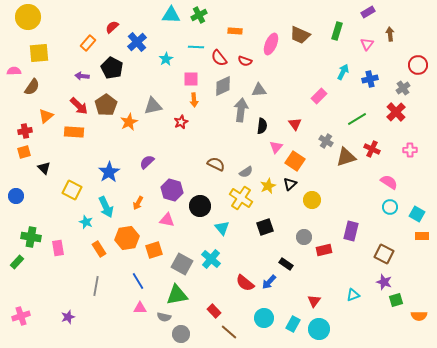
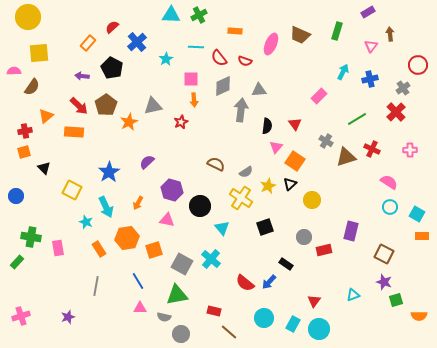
pink triangle at (367, 44): moved 4 px right, 2 px down
black semicircle at (262, 126): moved 5 px right
red rectangle at (214, 311): rotated 32 degrees counterclockwise
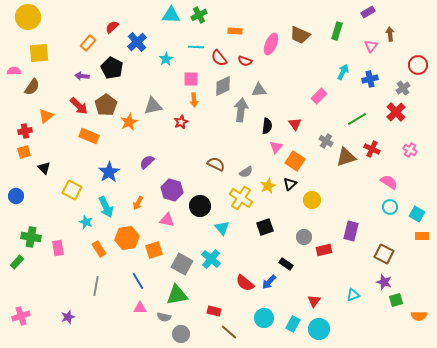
orange rectangle at (74, 132): moved 15 px right, 4 px down; rotated 18 degrees clockwise
pink cross at (410, 150): rotated 32 degrees clockwise
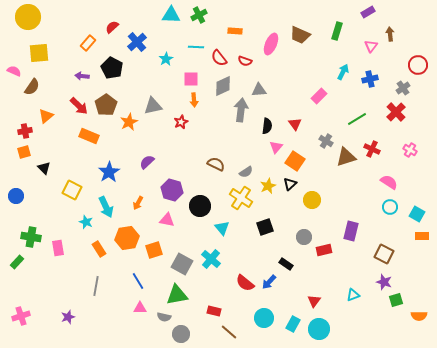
pink semicircle at (14, 71): rotated 24 degrees clockwise
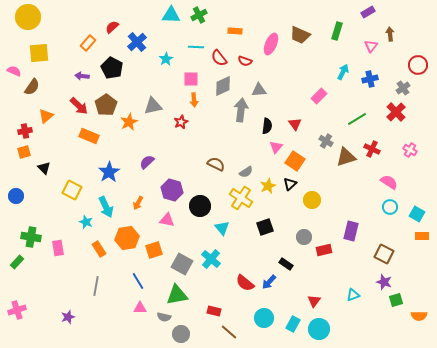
pink cross at (21, 316): moved 4 px left, 6 px up
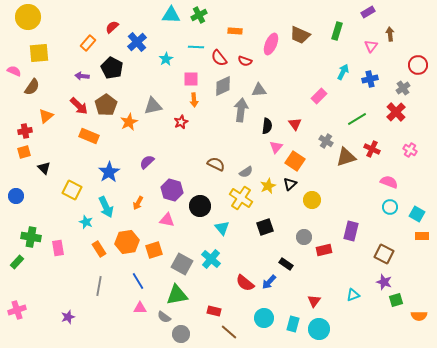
pink semicircle at (389, 182): rotated 12 degrees counterclockwise
orange hexagon at (127, 238): moved 4 px down
gray line at (96, 286): moved 3 px right
gray semicircle at (164, 317): rotated 24 degrees clockwise
cyan rectangle at (293, 324): rotated 14 degrees counterclockwise
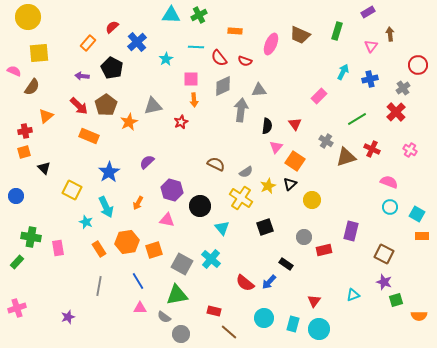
pink cross at (17, 310): moved 2 px up
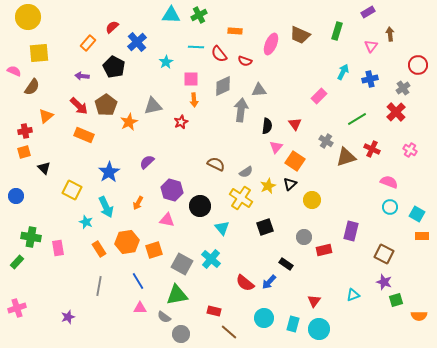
red semicircle at (219, 58): moved 4 px up
cyan star at (166, 59): moved 3 px down
black pentagon at (112, 68): moved 2 px right, 1 px up
orange rectangle at (89, 136): moved 5 px left, 1 px up
